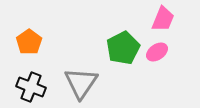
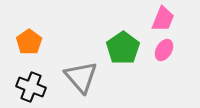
green pentagon: rotated 8 degrees counterclockwise
pink ellipse: moved 7 px right, 2 px up; rotated 25 degrees counterclockwise
gray triangle: moved 6 px up; rotated 15 degrees counterclockwise
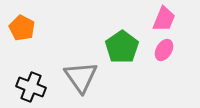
pink trapezoid: moved 1 px right
orange pentagon: moved 7 px left, 14 px up; rotated 10 degrees counterclockwise
green pentagon: moved 1 px left, 1 px up
gray triangle: rotated 6 degrees clockwise
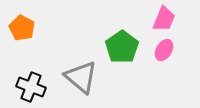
gray triangle: rotated 15 degrees counterclockwise
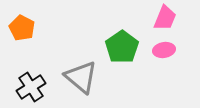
pink trapezoid: moved 1 px right, 1 px up
pink ellipse: rotated 50 degrees clockwise
black cross: rotated 36 degrees clockwise
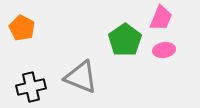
pink trapezoid: moved 4 px left
green pentagon: moved 3 px right, 7 px up
gray triangle: rotated 18 degrees counterclockwise
black cross: rotated 20 degrees clockwise
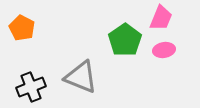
black cross: rotated 8 degrees counterclockwise
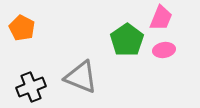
green pentagon: moved 2 px right
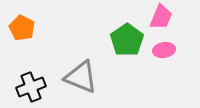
pink trapezoid: moved 1 px up
